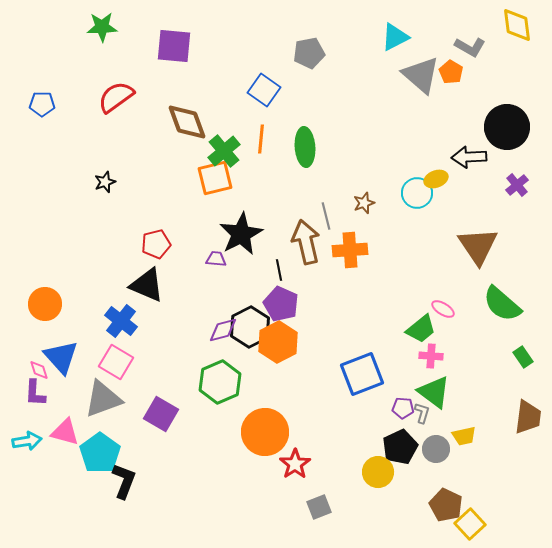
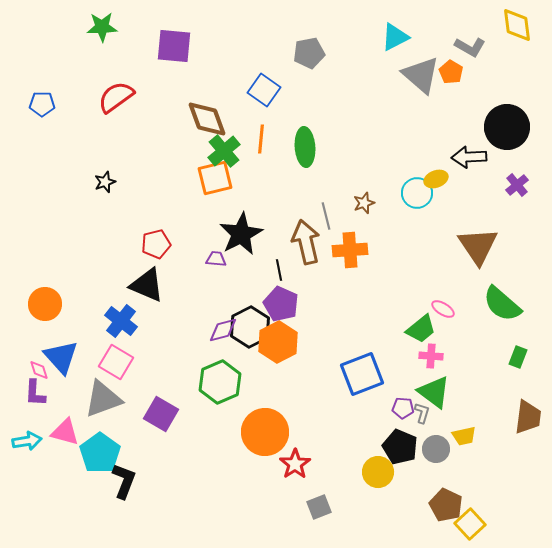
brown diamond at (187, 122): moved 20 px right, 3 px up
green rectangle at (523, 357): moved 5 px left; rotated 55 degrees clockwise
black pentagon at (400, 447): rotated 24 degrees counterclockwise
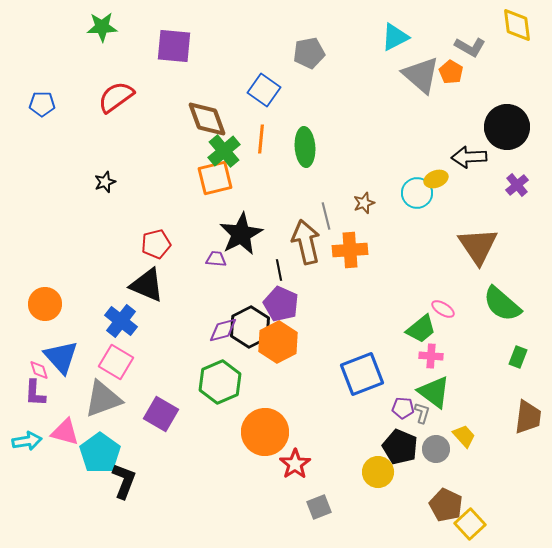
yellow trapezoid at (464, 436): rotated 120 degrees counterclockwise
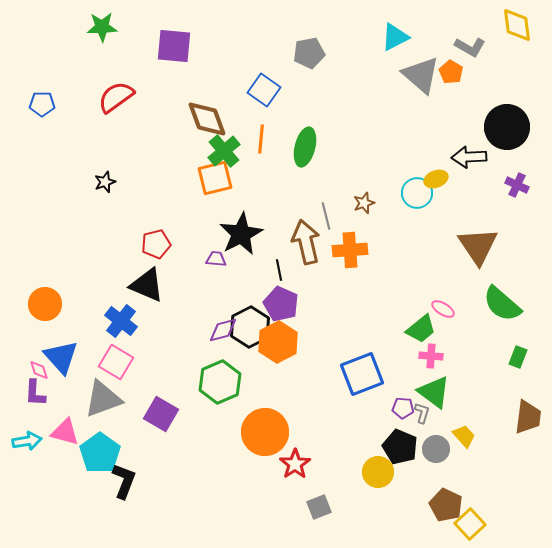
green ellipse at (305, 147): rotated 18 degrees clockwise
purple cross at (517, 185): rotated 25 degrees counterclockwise
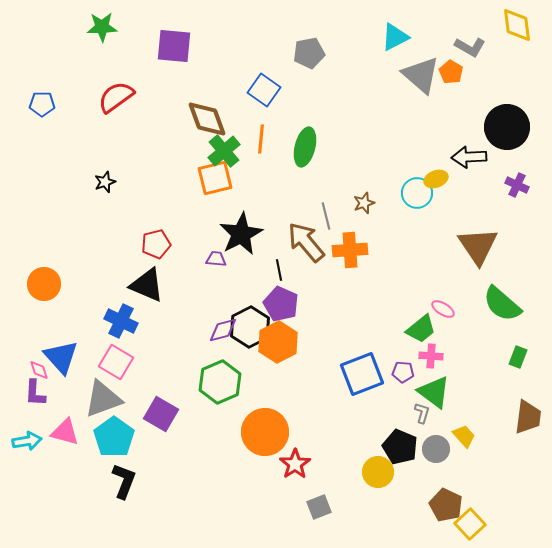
brown arrow at (306, 242): rotated 27 degrees counterclockwise
orange circle at (45, 304): moved 1 px left, 20 px up
blue cross at (121, 321): rotated 12 degrees counterclockwise
purple pentagon at (403, 408): moved 36 px up
cyan pentagon at (100, 453): moved 14 px right, 16 px up
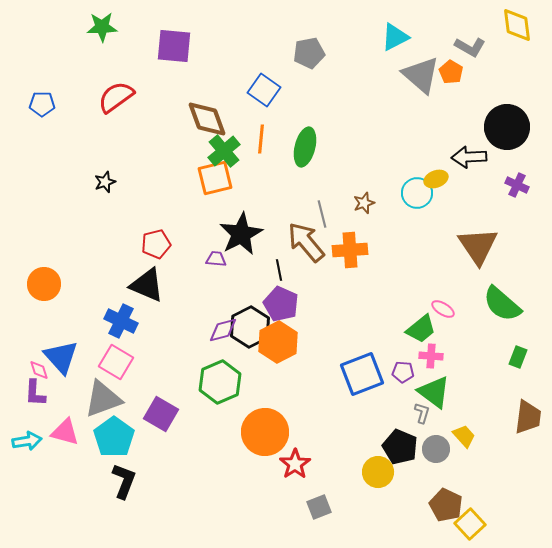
gray line at (326, 216): moved 4 px left, 2 px up
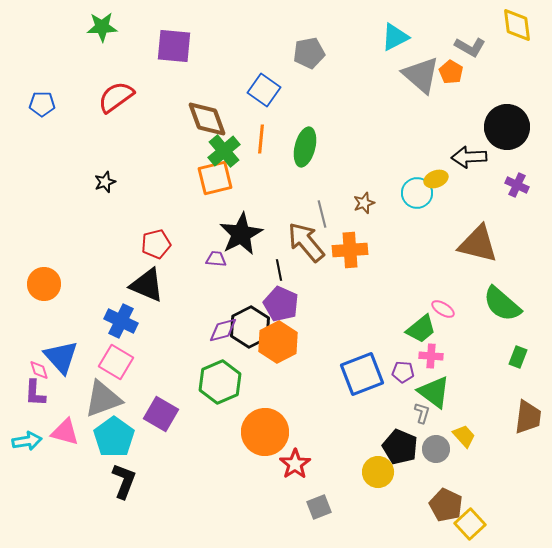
brown triangle at (478, 246): moved 2 px up; rotated 42 degrees counterclockwise
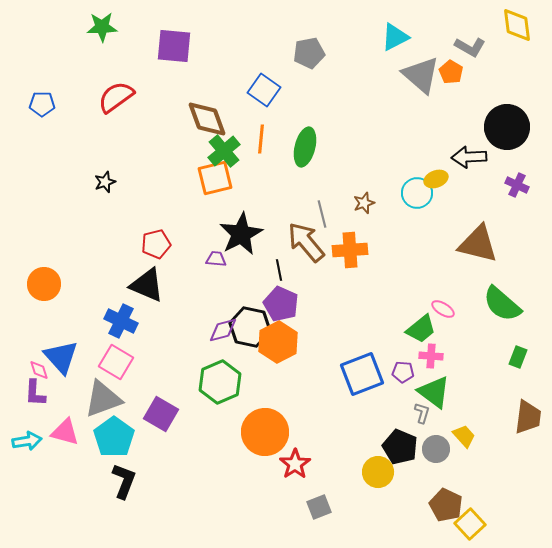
black hexagon at (250, 327): rotated 21 degrees counterclockwise
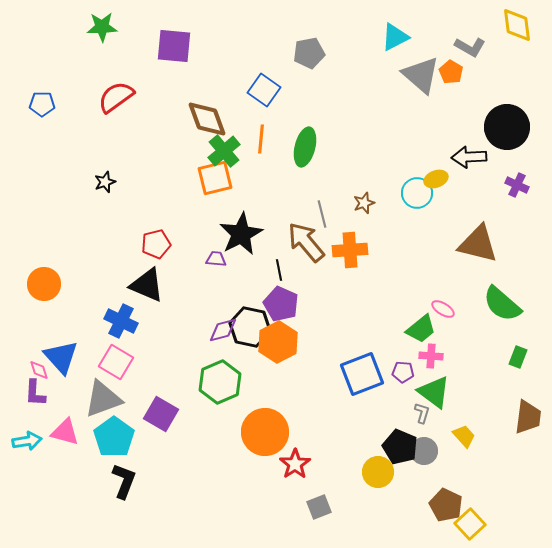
gray circle at (436, 449): moved 12 px left, 2 px down
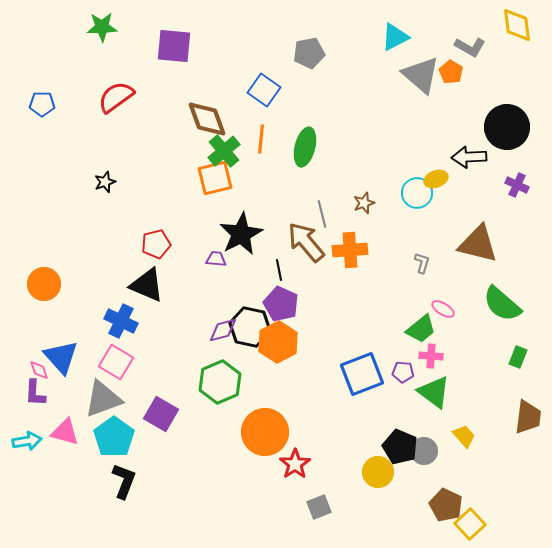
gray L-shape at (422, 413): moved 150 px up
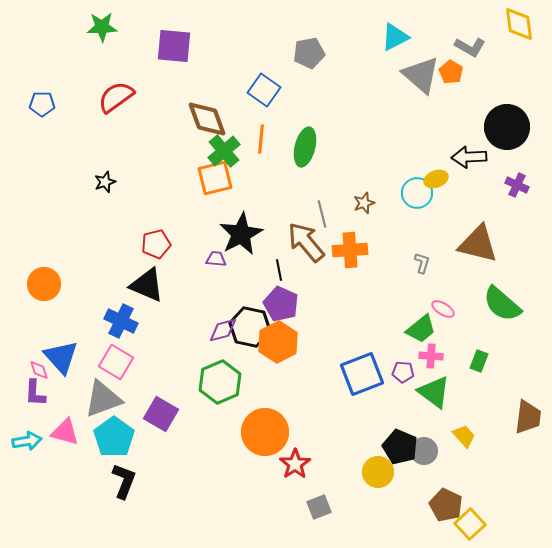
yellow diamond at (517, 25): moved 2 px right, 1 px up
green rectangle at (518, 357): moved 39 px left, 4 px down
